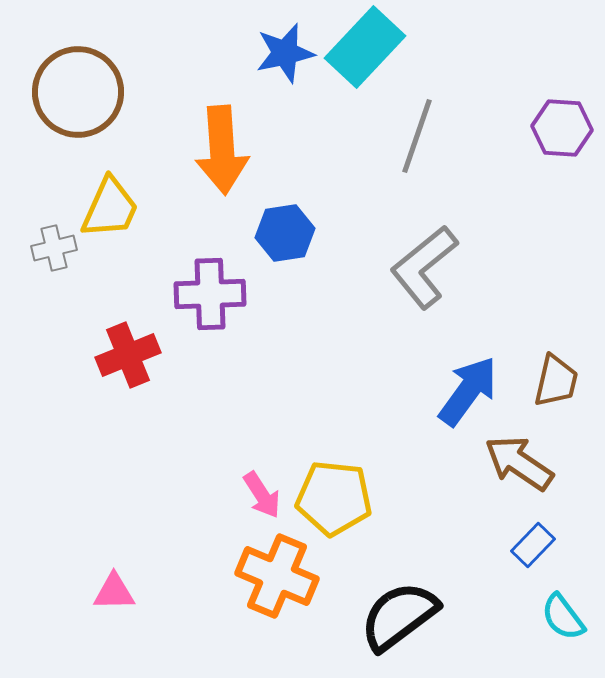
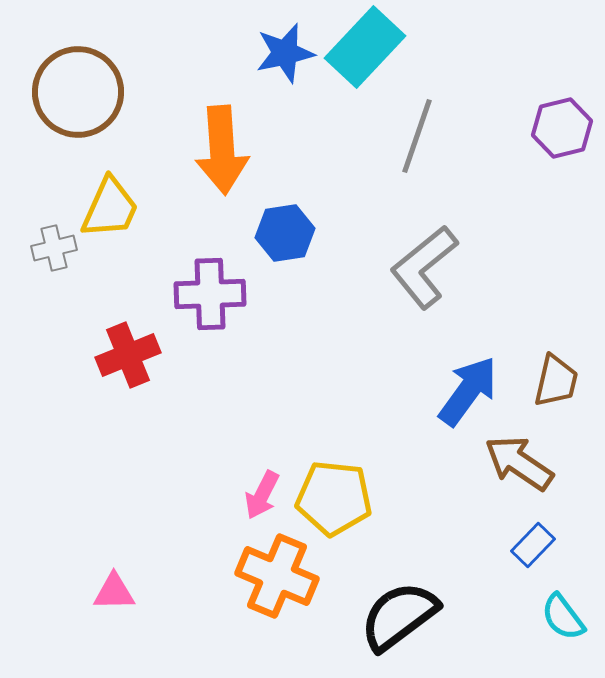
purple hexagon: rotated 18 degrees counterclockwise
pink arrow: rotated 60 degrees clockwise
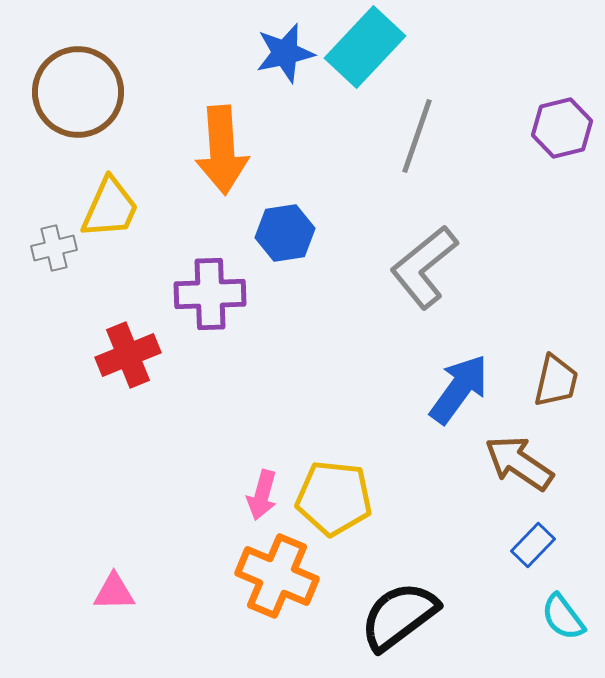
blue arrow: moved 9 px left, 2 px up
pink arrow: rotated 12 degrees counterclockwise
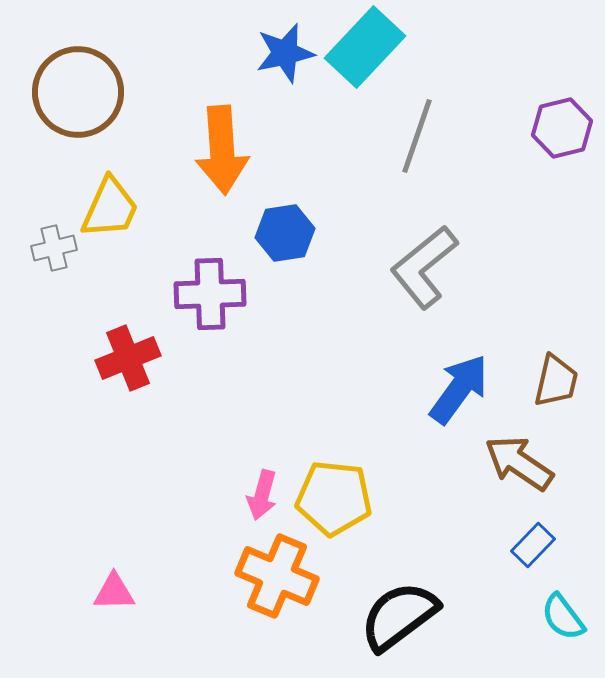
red cross: moved 3 px down
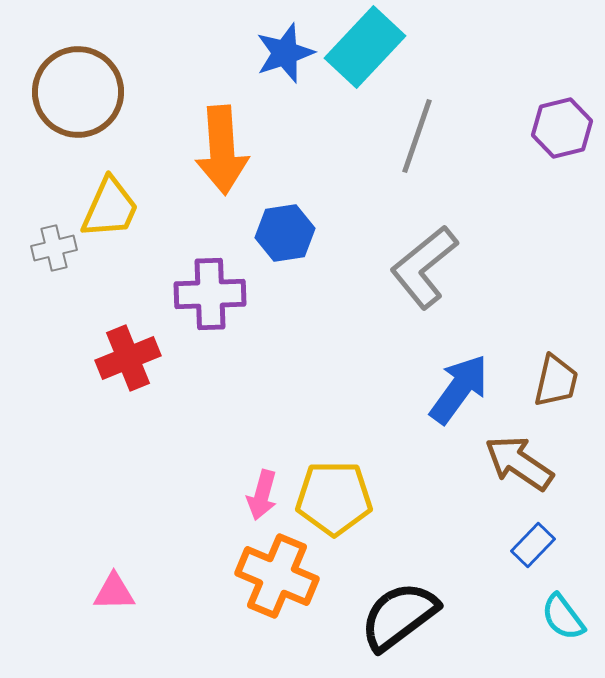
blue star: rotated 6 degrees counterclockwise
yellow pentagon: rotated 6 degrees counterclockwise
